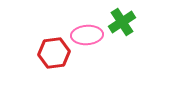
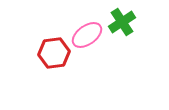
pink ellipse: rotated 32 degrees counterclockwise
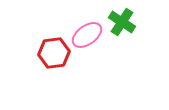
green cross: rotated 24 degrees counterclockwise
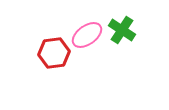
green cross: moved 8 px down
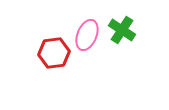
pink ellipse: rotated 32 degrees counterclockwise
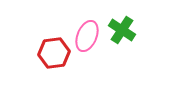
pink ellipse: moved 1 px down
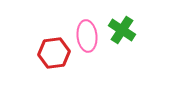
pink ellipse: rotated 28 degrees counterclockwise
